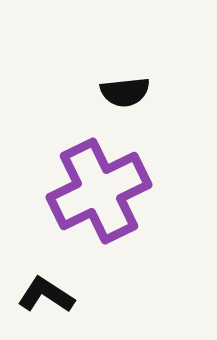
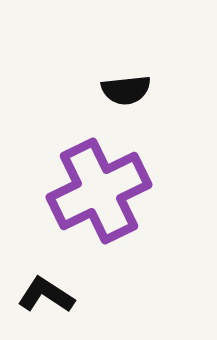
black semicircle: moved 1 px right, 2 px up
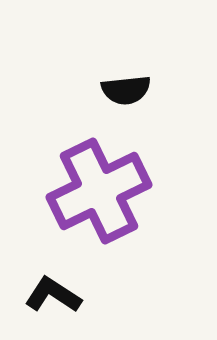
black L-shape: moved 7 px right
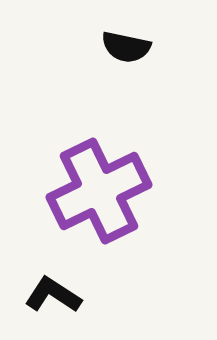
black semicircle: moved 43 px up; rotated 18 degrees clockwise
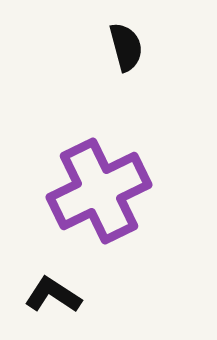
black semicircle: rotated 117 degrees counterclockwise
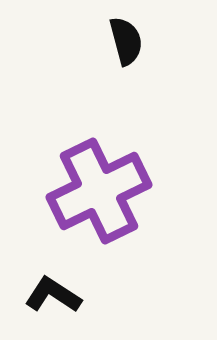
black semicircle: moved 6 px up
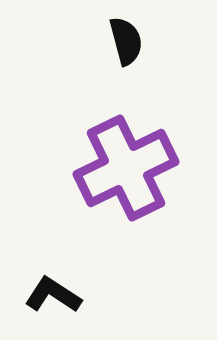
purple cross: moved 27 px right, 23 px up
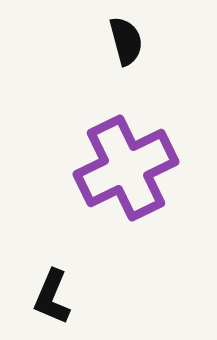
black L-shape: moved 1 px left, 2 px down; rotated 100 degrees counterclockwise
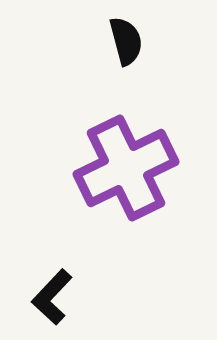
black L-shape: rotated 20 degrees clockwise
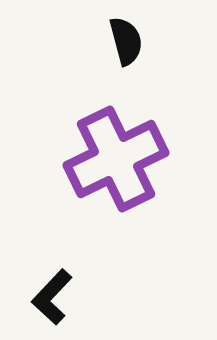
purple cross: moved 10 px left, 9 px up
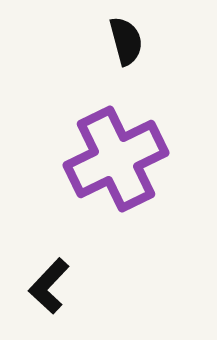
black L-shape: moved 3 px left, 11 px up
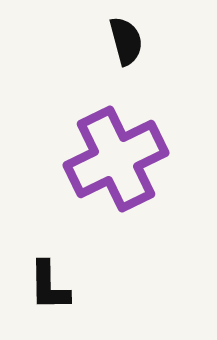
black L-shape: rotated 44 degrees counterclockwise
